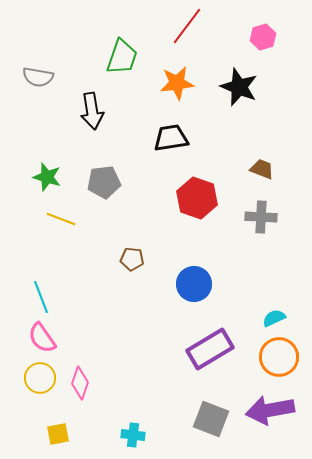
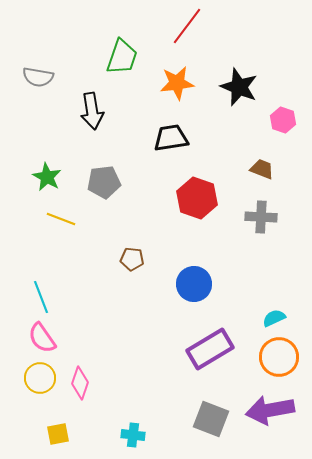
pink hexagon: moved 20 px right, 83 px down; rotated 25 degrees counterclockwise
green star: rotated 12 degrees clockwise
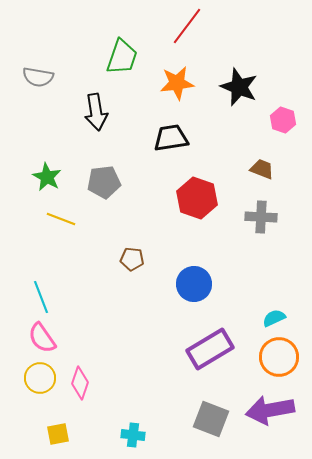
black arrow: moved 4 px right, 1 px down
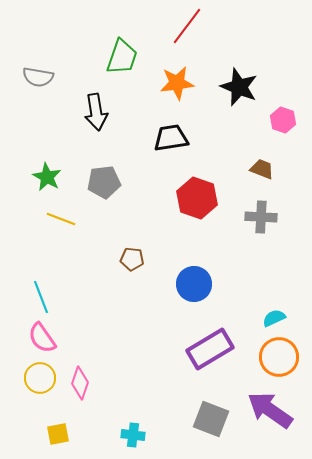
purple arrow: rotated 45 degrees clockwise
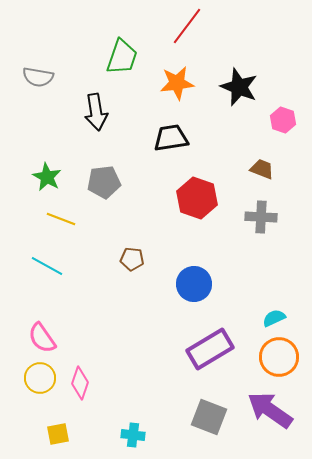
cyan line: moved 6 px right, 31 px up; rotated 40 degrees counterclockwise
gray square: moved 2 px left, 2 px up
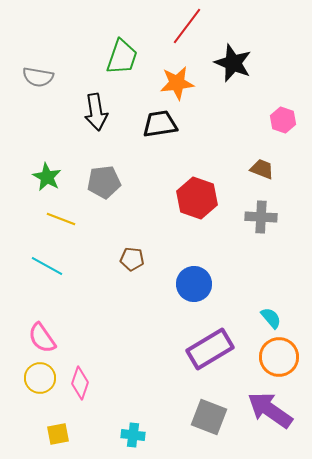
black star: moved 6 px left, 24 px up
black trapezoid: moved 11 px left, 14 px up
cyan semicircle: moved 3 px left; rotated 75 degrees clockwise
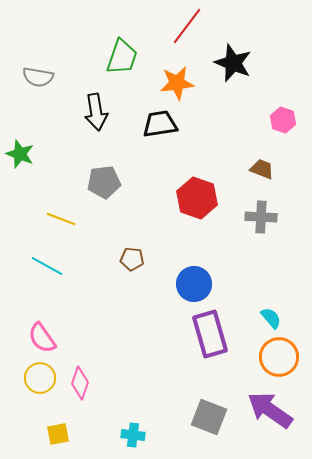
green star: moved 27 px left, 23 px up; rotated 8 degrees counterclockwise
purple rectangle: moved 15 px up; rotated 75 degrees counterclockwise
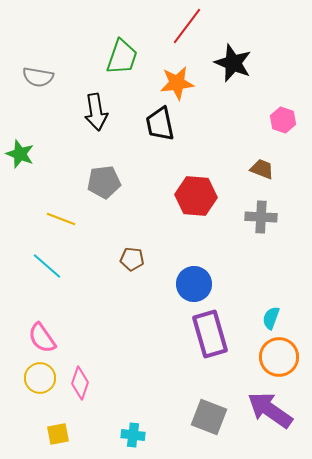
black trapezoid: rotated 93 degrees counterclockwise
red hexagon: moved 1 px left, 2 px up; rotated 15 degrees counterclockwise
cyan line: rotated 12 degrees clockwise
cyan semicircle: rotated 120 degrees counterclockwise
